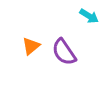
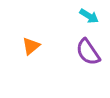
purple semicircle: moved 24 px right
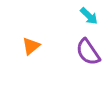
cyan arrow: rotated 12 degrees clockwise
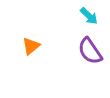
purple semicircle: moved 2 px right, 1 px up
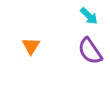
orange triangle: rotated 18 degrees counterclockwise
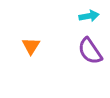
cyan arrow: rotated 54 degrees counterclockwise
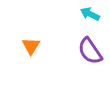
cyan arrow: moved 1 px right, 2 px up; rotated 144 degrees counterclockwise
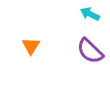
purple semicircle: rotated 12 degrees counterclockwise
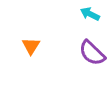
purple semicircle: moved 2 px right, 2 px down
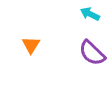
orange triangle: moved 1 px up
